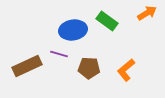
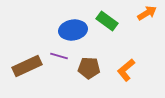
purple line: moved 2 px down
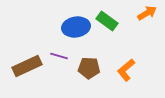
blue ellipse: moved 3 px right, 3 px up
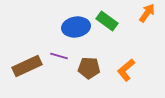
orange arrow: rotated 24 degrees counterclockwise
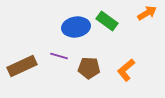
orange arrow: rotated 24 degrees clockwise
brown rectangle: moved 5 px left
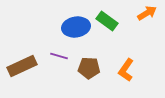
orange L-shape: rotated 15 degrees counterclockwise
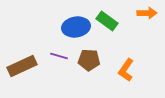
orange arrow: rotated 30 degrees clockwise
brown pentagon: moved 8 px up
